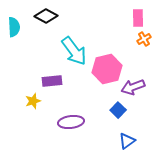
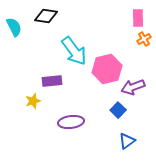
black diamond: rotated 20 degrees counterclockwise
cyan semicircle: rotated 24 degrees counterclockwise
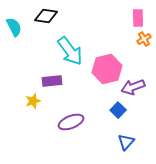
cyan arrow: moved 4 px left
purple ellipse: rotated 15 degrees counterclockwise
blue triangle: moved 1 px left, 1 px down; rotated 12 degrees counterclockwise
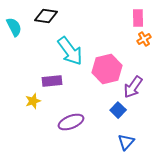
purple arrow: rotated 35 degrees counterclockwise
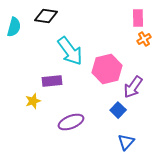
cyan semicircle: rotated 42 degrees clockwise
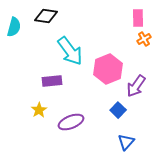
pink hexagon: moved 1 px right; rotated 8 degrees counterclockwise
purple arrow: moved 3 px right, 1 px up
yellow star: moved 6 px right, 9 px down; rotated 14 degrees counterclockwise
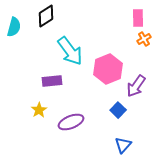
black diamond: rotated 40 degrees counterclockwise
blue triangle: moved 3 px left, 3 px down
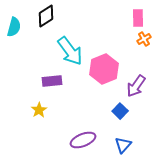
pink hexagon: moved 4 px left
blue square: moved 2 px right, 1 px down
purple ellipse: moved 12 px right, 18 px down
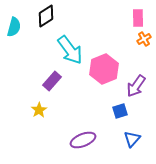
cyan arrow: moved 1 px up
purple rectangle: rotated 42 degrees counterclockwise
blue square: rotated 28 degrees clockwise
blue triangle: moved 9 px right, 6 px up
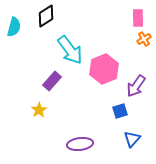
purple ellipse: moved 3 px left, 4 px down; rotated 15 degrees clockwise
